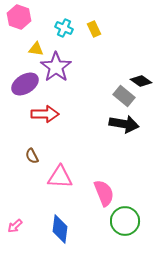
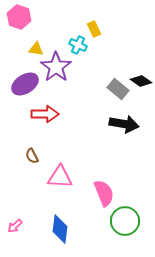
cyan cross: moved 14 px right, 17 px down
gray rectangle: moved 6 px left, 7 px up
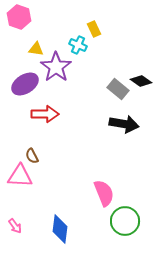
pink triangle: moved 40 px left, 1 px up
pink arrow: rotated 84 degrees counterclockwise
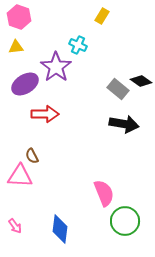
yellow rectangle: moved 8 px right, 13 px up; rotated 56 degrees clockwise
yellow triangle: moved 20 px left, 2 px up; rotated 14 degrees counterclockwise
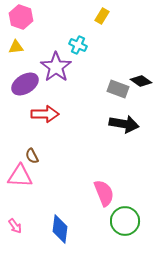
pink hexagon: moved 2 px right
gray rectangle: rotated 20 degrees counterclockwise
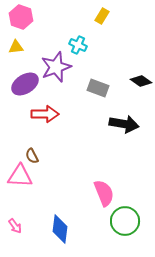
purple star: rotated 16 degrees clockwise
gray rectangle: moved 20 px left, 1 px up
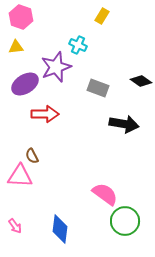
pink semicircle: moved 1 px right, 1 px down; rotated 32 degrees counterclockwise
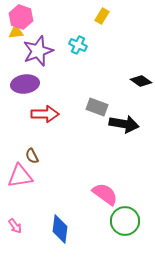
yellow triangle: moved 15 px up
purple star: moved 18 px left, 16 px up
purple ellipse: rotated 24 degrees clockwise
gray rectangle: moved 1 px left, 19 px down
pink triangle: rotated 12 degrees counterclockwise
